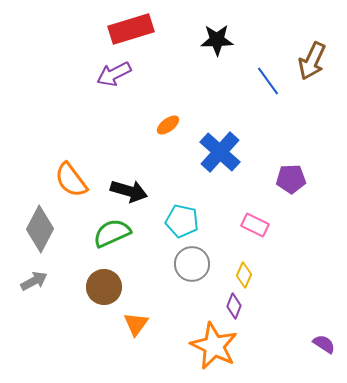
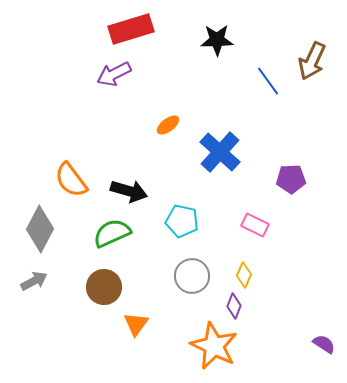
gray circle: moved 12 px down
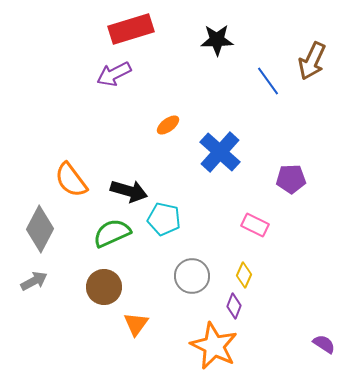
cyan pentagon: moved 18 px left, 2 px up
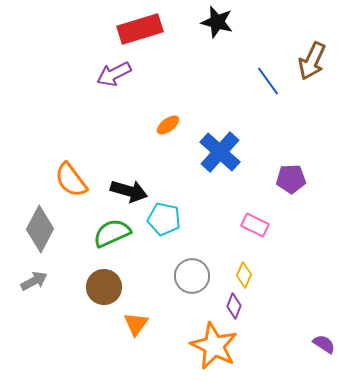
red rectangle: moved 9 px right
black star: moved 18 px up; rotated 16 degrees clockwise
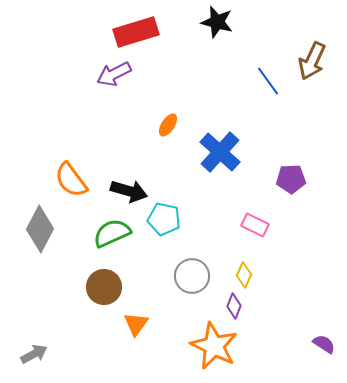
red rectangle: moved 4 px left, 3 px down
orange ellipse: rotated 20 degrees counterclockwise
gray arrow: moved 73 px down
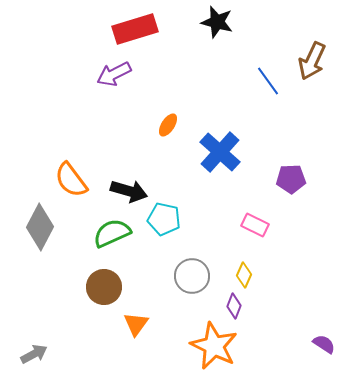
red rectangle: moved 1 px left, 3 px up
gray diamond: moved 2 px up
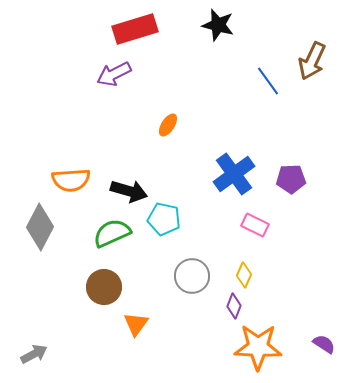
black star: moved 1 px right, 3 px down
blue cross: moved 14 px right, 22 px down; rotated 12 degrees clockwise
orange semicircle: rotated 57 degrees counterclockwise
orange star: moved 44 px right, 1 px down; rotated 24 degrees counterclockwise
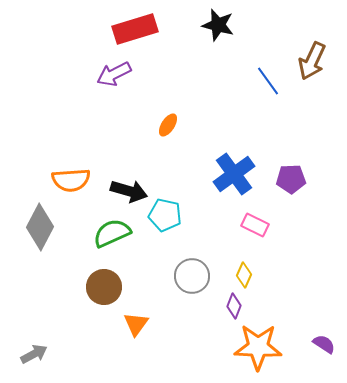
cyan pentagon: moved 1 px right, 4 px up
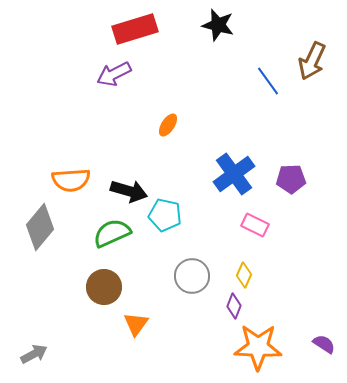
gray diamond: rotated 12 degrees clockwise
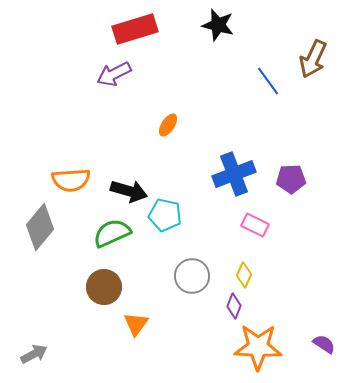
brown arrow: moved 1 px right, 2 px up
blue cross: rotated 15 degrees clockwise
